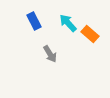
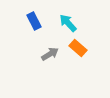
orange rectangle: moved 12 px left, 14 px down
gray arrow: rotated 90 degrees counterclockwise
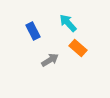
blue rectangle: moved 1 px left, 10 px down
gray arrow: moved 6 px down
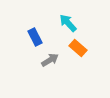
blue rectangle: moved 2 px right, 6 px down
